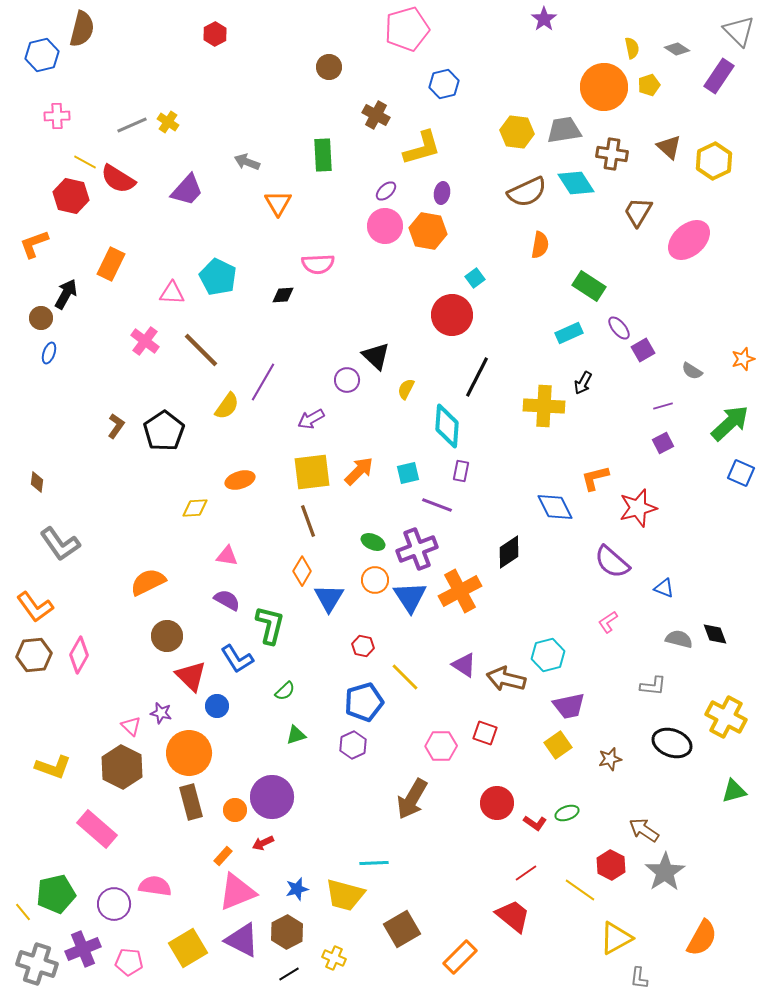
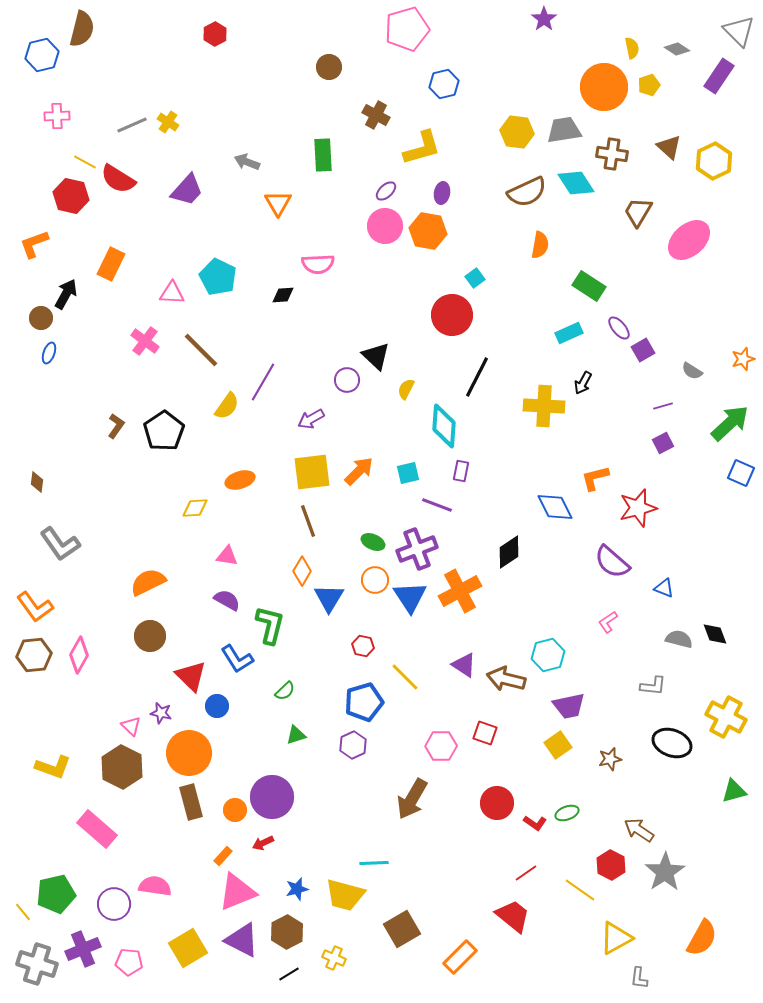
cyan diamond at (447, 426): moved 3 px left
brown circle at (167, 636): moved 17 px left
brown arrow at (644, 830): moved 5 px left
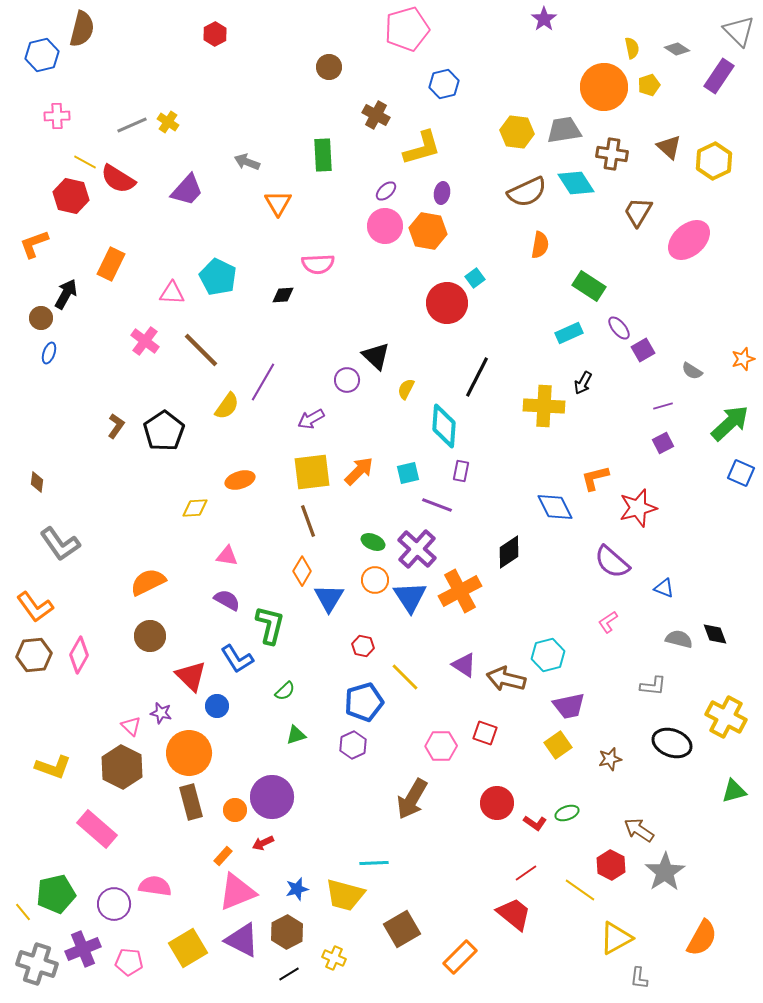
red circle at (452, 315): moved 5 px left, 12 px up
purple cross at (417, 549): rotated 27 degrees counterclockwise
red trapezoid at (513, 916): moved 1 px right, 2 px up
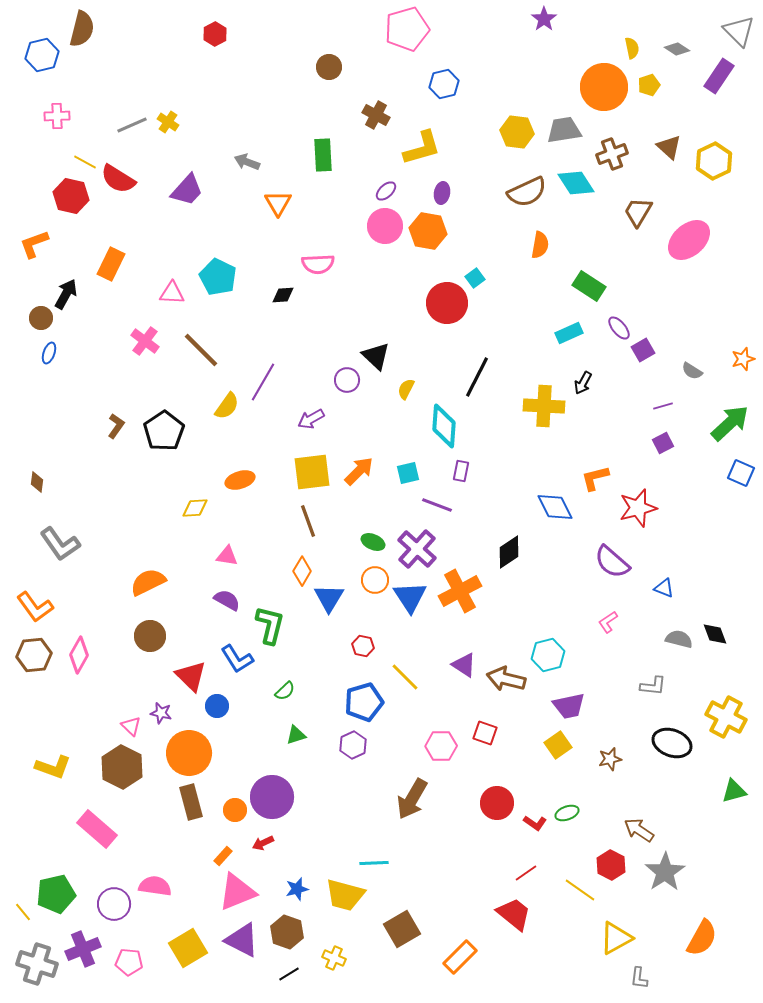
brown cross at (612, 154): rotated 28 degrees counterclockwise
brown hexagon at (287, 932): rotated 12 degrees counterclockwise
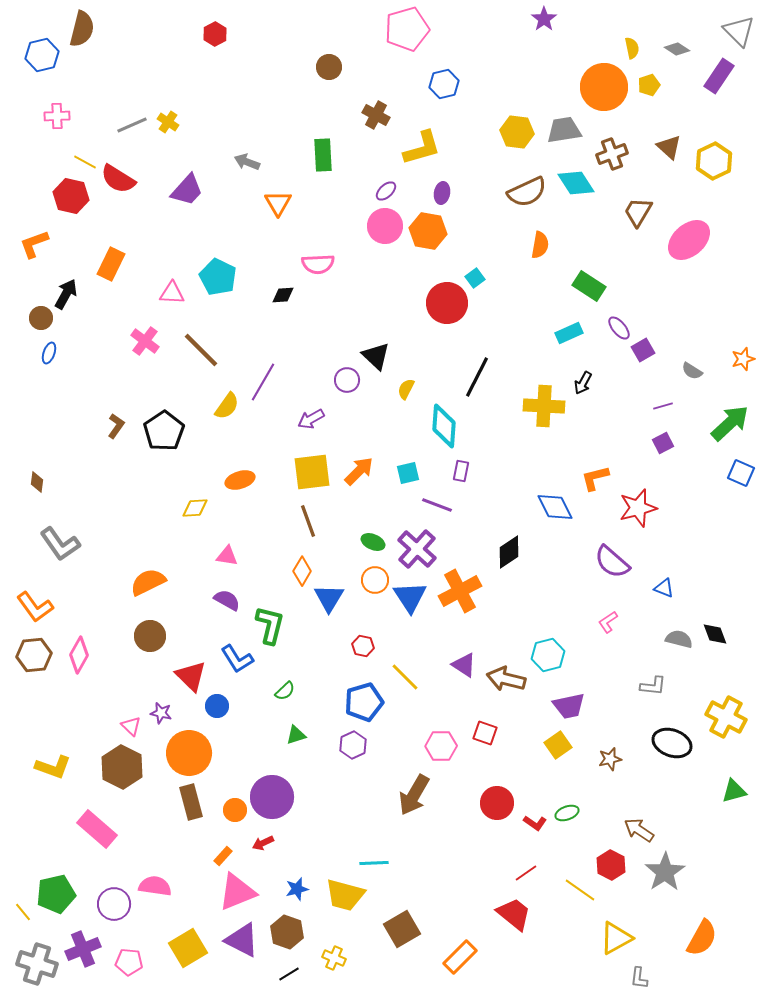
brown arrow at (412, 799): moved 2 px right, 4 px up
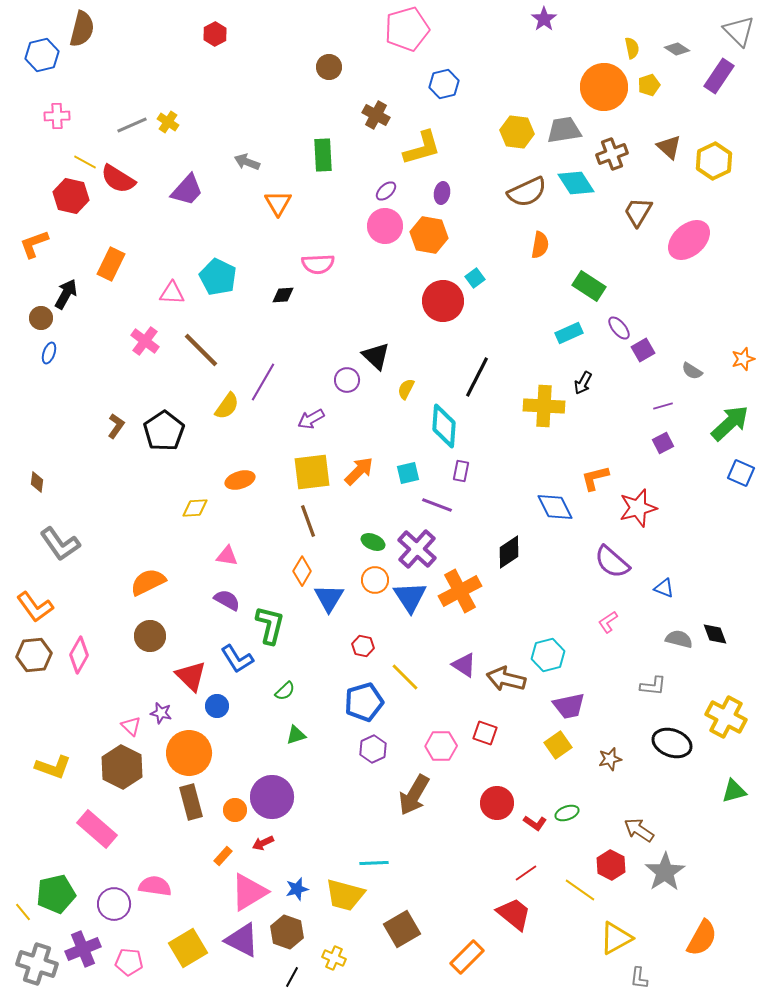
orange hexagon at (428, 231): moved 1 px right, 4 px down
red circle at (447, 303): moved 4 px left, 2 px up
purple hexagon at (353, 745): moved 20 px right, 4 px down
pink triangle at (237, 892): moved 12 px right; rotated 9 degrees counterclockwise
orange rectangle at (460, 957): moved 7 px right
black line at (289, 974): moved 3 px right, 3 px down; rotated 30 degrees counterclockwise
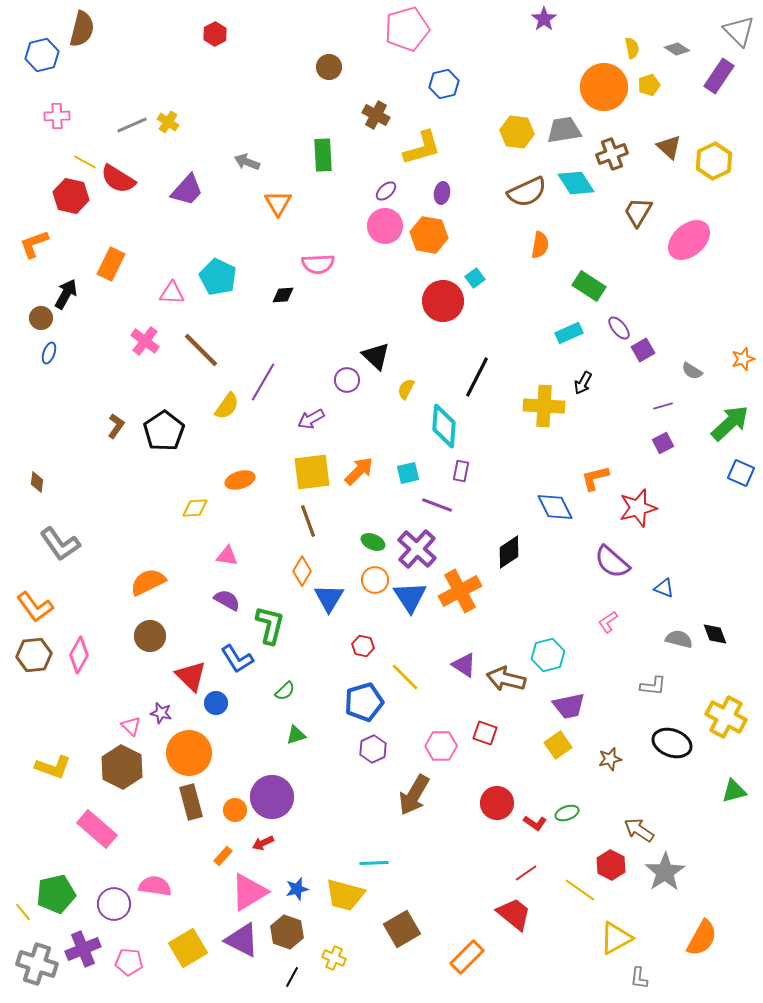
blue circle at (217, 706): moved 1 px left, 3 px up
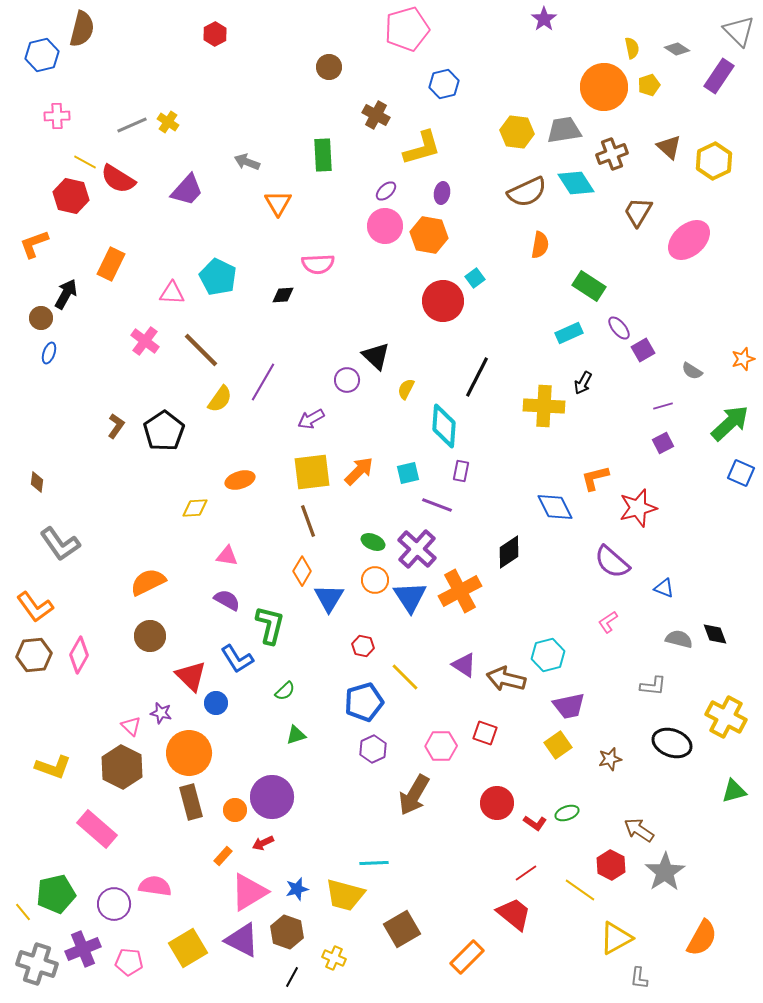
yellow semicircle at (227, 406): moved 7 px left, 7 px up
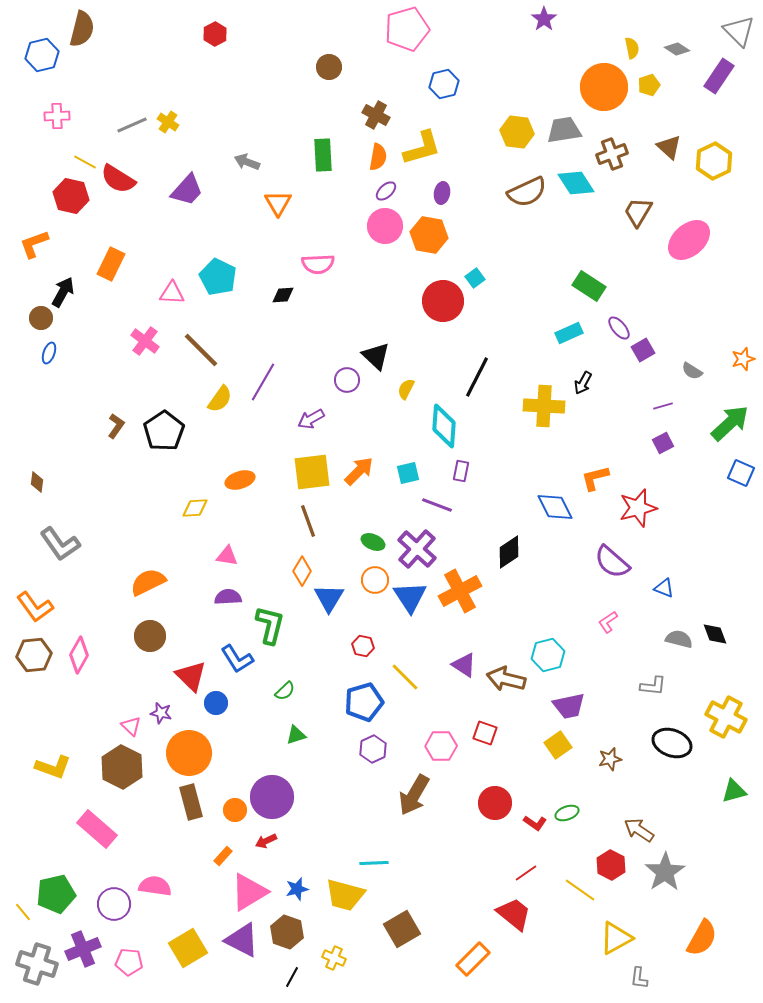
orange semicircle at (540, 245): moved 162 px left, 88 px up
black arrow at (66, 294): moved 3 px left, 2 px up
purple semicircle at (227, 600): moved 1 px right, 3 px up; rotated 32 degrees counterclockwise
red circle at (497, 803): moved 2 px left
red arrow at (263, 843): moved 3 px right, 2 px up
orange rectangle at (467, 957): moved 6 px right, 2 px down
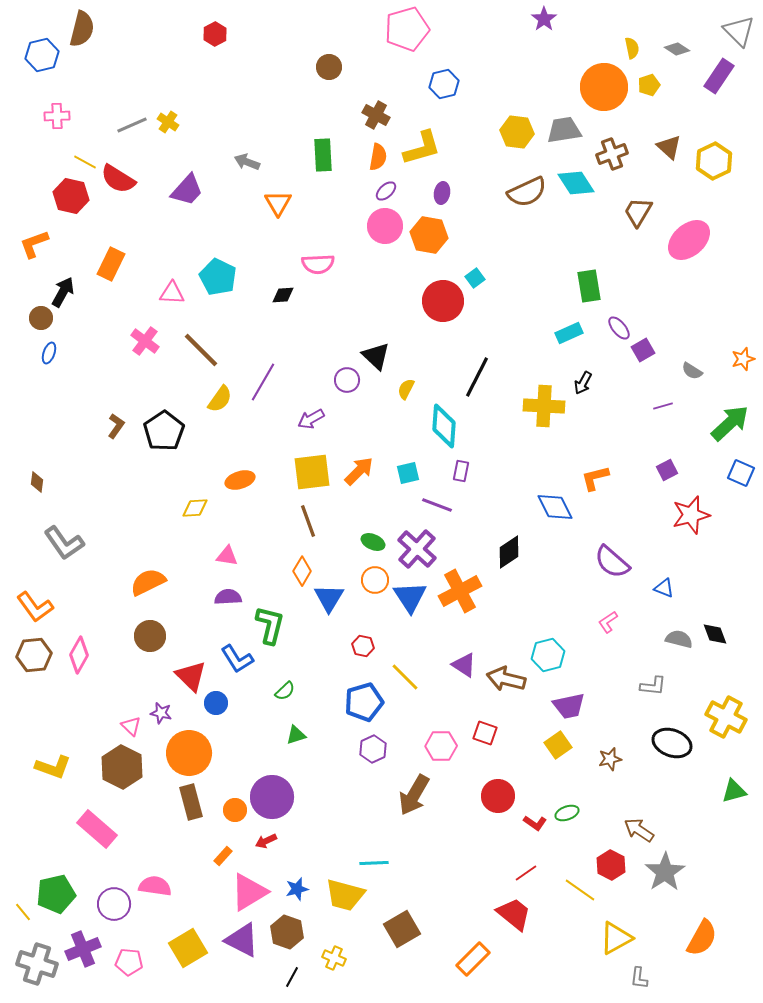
green rectangle at (589, 286): rotated 48 degrees clockwise
purple square at (663, 443): moved 4 px right, 27 px down
red star at (638, 508): moved 53 px right, 7 px down
gray L-shape at (60, 544): moved 4 px right, 1 px up
red circle at (495, 803): moved 3 px right, 7 px up
